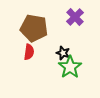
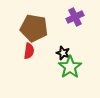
purple cross: rotated 18 degrees clockwise
red semicircle: moved 1 px up
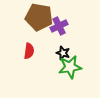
purple cross: moved 16 px left, 9 px down
brown pentagon: moved 5 px right, 11 px up
green star: rotated 25 degrees clockwise
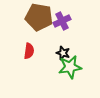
purple cross: moved 3 px right, 5 px up
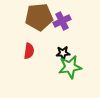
brown pentagon: rotated 16 degrees counterclockwise
black star: rotated 24 degrees counterclockwise
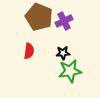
brown pentagon: rotated 28 degrees clockwise
purple cross: moved 2 px right
green star: moved 4 px down
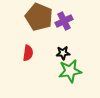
red semicircle: moved 1 px left, 2 px down
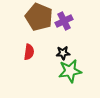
red semicircle: moved 1 px right, 1 px up
